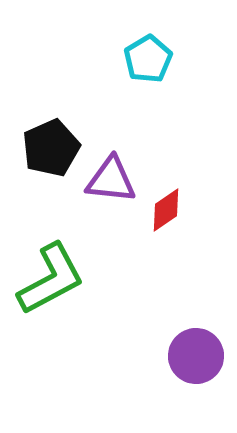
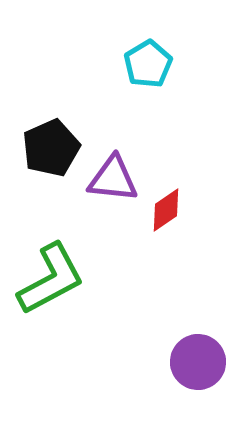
cyan pentagon: moved 5 px down
purple triangle: moved 2 px right, 1 px up
purple circle: moved 2 px right, 6 px down
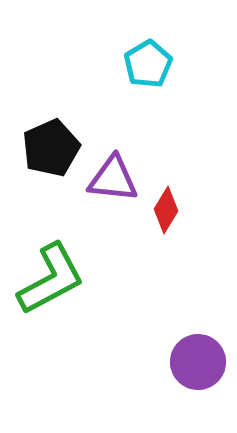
red diamond: rotated 24 degrees counterclockwise
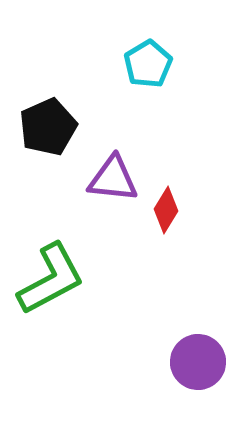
black pentagon: moved 3 px left, 21 px up
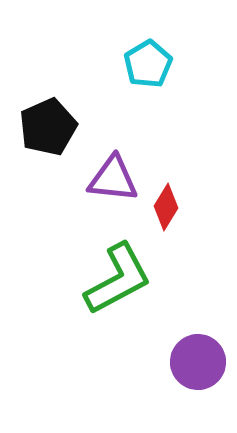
red diamond: moved 3 px up
green L-shape: moved 67 px right
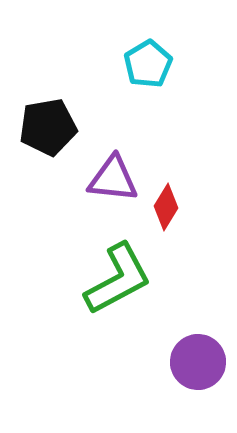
black pentagon: rotated 14 degrees clockwise
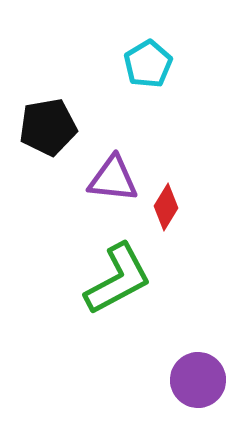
purple circle: moved 18 px down
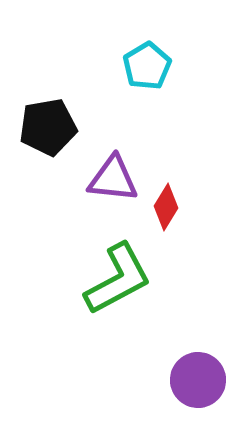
cyan pentagon: moved 1 px left, 2 px down
